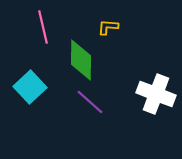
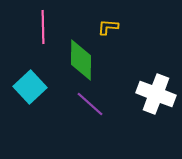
pink line: rotated 12 degrees clockwise
purple line: moved 2 px down
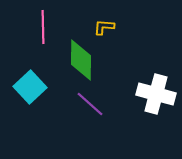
yellow L-shape: moved 4 px left
white cross: rotated 6 degrees counterclockwise
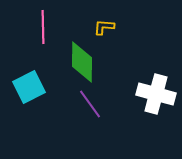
green diamond: moved 1 px right, 2 px down
cyan square: moved 1 px left; rotated 16 degrees clockwise
purple line: rotated 12 degrees clockwise
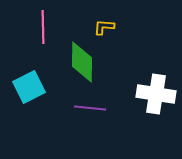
white cross: rotated 6 degrees counterclockwise
purple line: moved 4 px down; rotated 48 degrees counterclockwise
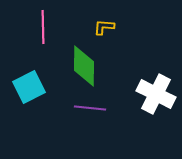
green diamond: moved 2 px right, 4 px down
white cross: rotated 18 degrees clockwise
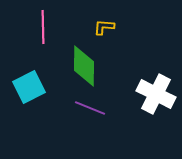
purple line: rotated 16 degrees clockwise
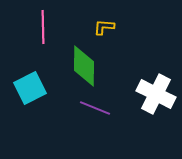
cyan square: moved 1 px right, 1 px down
purple line: moved 5 px right
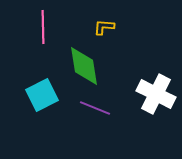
green diamond: rotated 9 degrees counterclockwise
cyan square: moved 12 px right, 7 px down
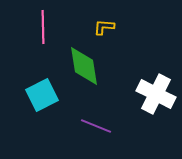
purple line: moved 1 px right, 18 px down
